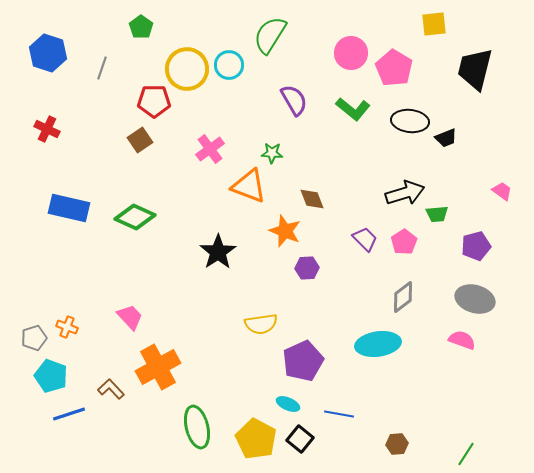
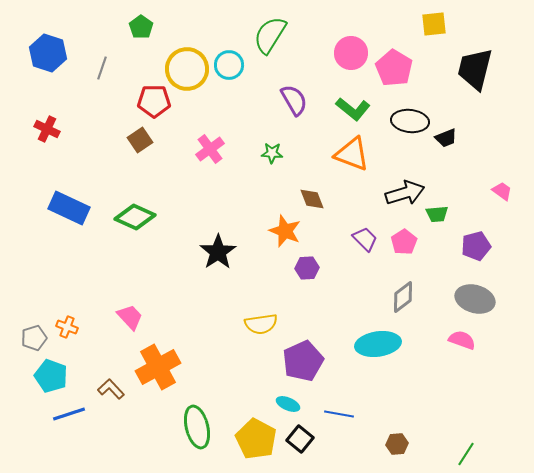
orange triangle at (249, 186): moved 103 px right, 32 px up
blue rectangle at (69, 208): rotated 12 degrees clockwise
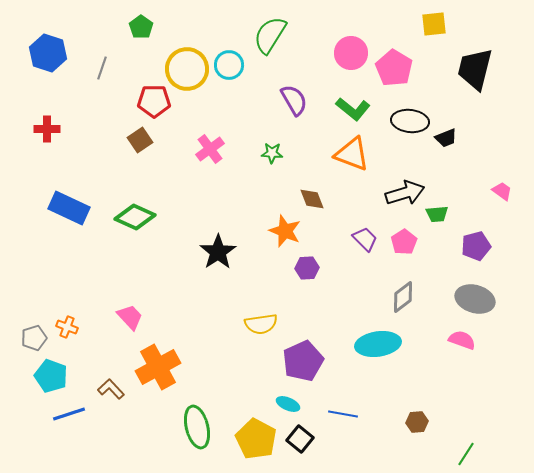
red cross at (47, 129): rotated 25 degrees counterclockwise
blue line at (339, 414): moved 4 px right
brown hexagon at (397, 444): moved 20 px right, 22 px up
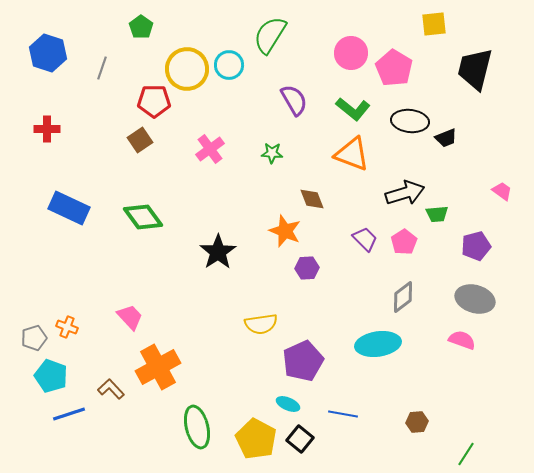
green diamond at (135, 217): moved 8 px right; rotated 30 degrees clockwise
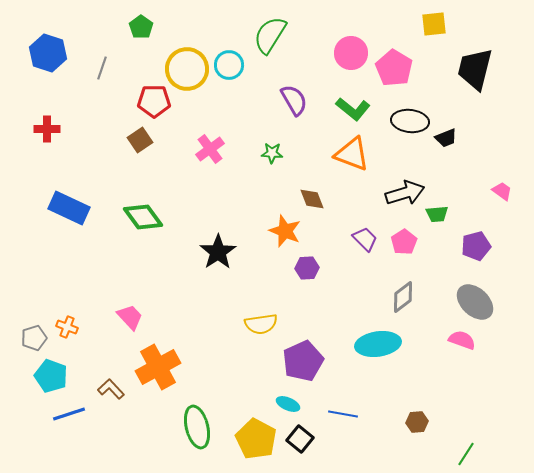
gray ellipse at (475, 299): moved 3 px down; rotated 27 degrees clockwise
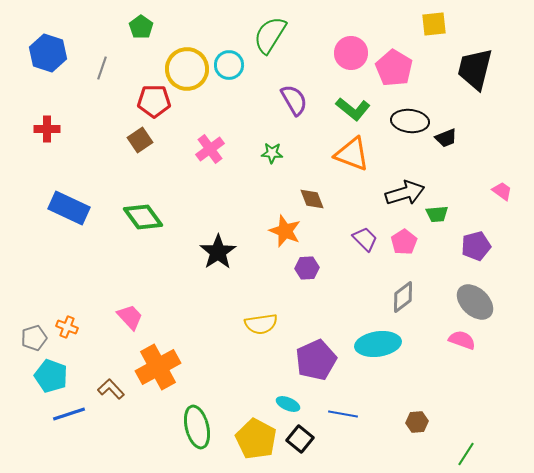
purple pentagon at (303, 361): moved 13 px right, 1 px up
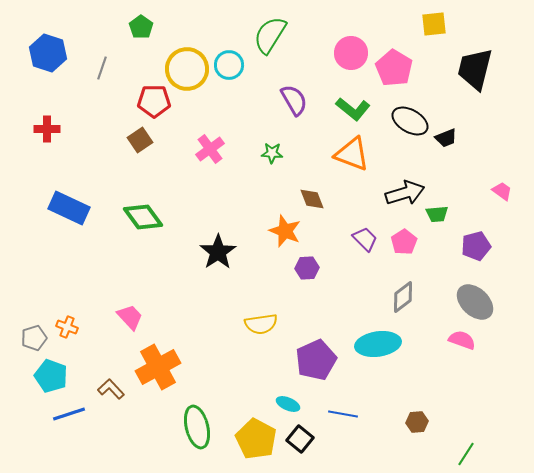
black ellipse at (410, 121): rotated 24 degrees clockwise
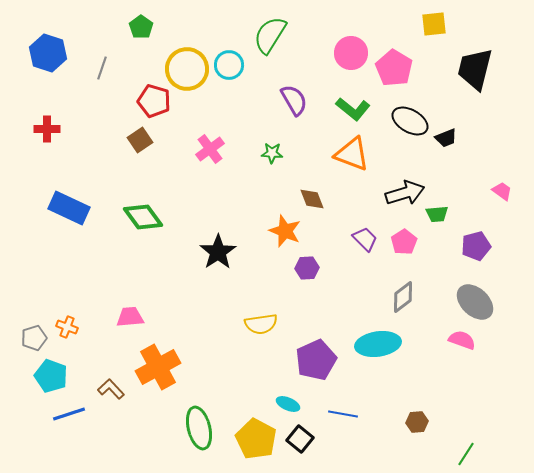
red pentagon at (154, 101): rotated 16 degrees clockwise
pink trapezoid at (130, 317): rotated 52 degrees counterclockwise
green ellipse at (197, 427): moved 2 px right, 1 px down
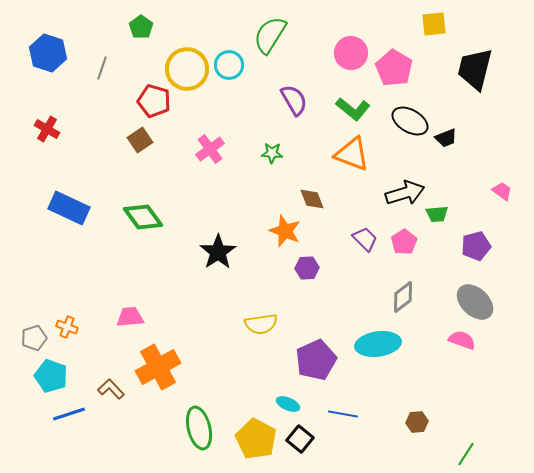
red cross at (47, 129): rotated 30 degrees clockwise
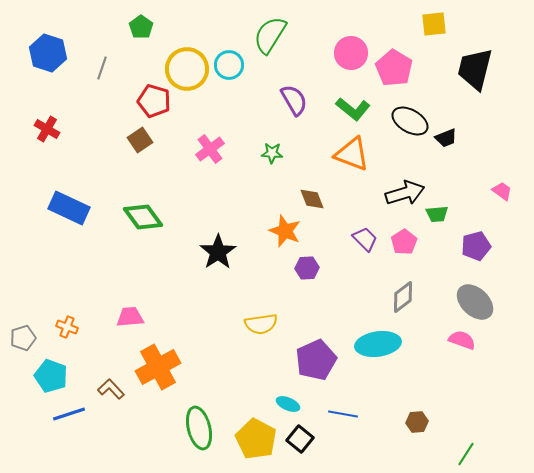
gray pentagon at (34, 338): moved 11 px left
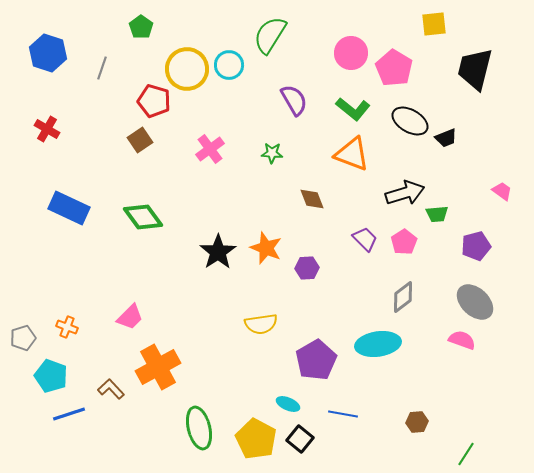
orange star at (285, 231): moved 19 px left, 17 px down
pink trapezoid at (130, 317): rotated 140 degrees clockwise
purple pentagon at (316, 360): rotated 6 degrees counterclockwise
